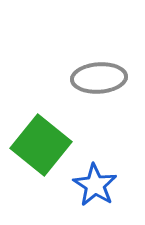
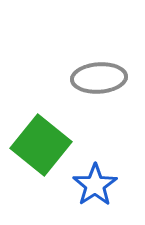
blue star: rotated 6 degrees clockwise
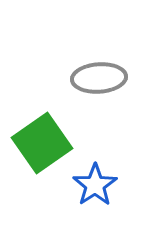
green square: moved 1 px right, 2 px up; rotated 16 degrees clockwise
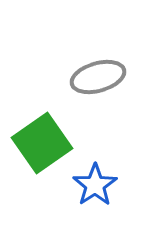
gray ellipse: moved 1 px left, 1 px up; rotated 12 degrees counterclockwise
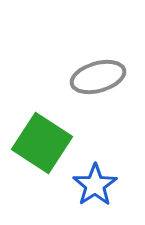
green square: rotated 22 degrees counterclockwise
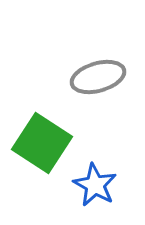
blue star: rotated 9 degrees counterclockwise
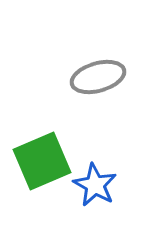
green square: moved 18 px down; rotated 34 degrees clockwise
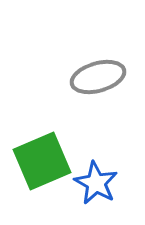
blue star: moved 1 px right, 2 px up
